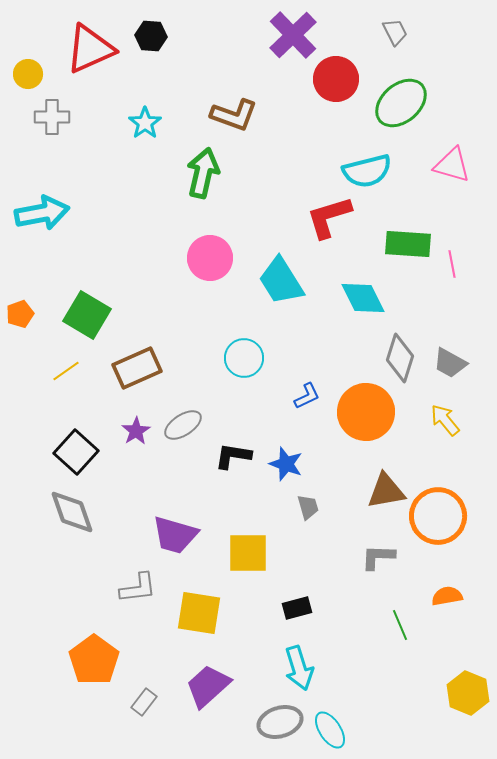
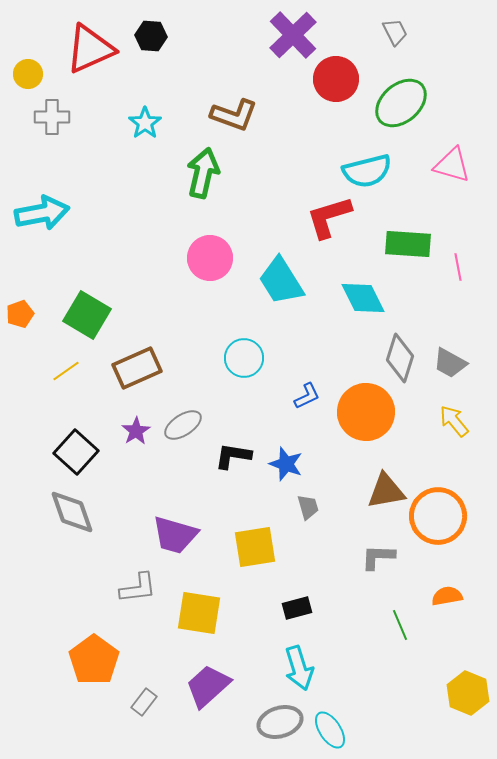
pink line at (452, 264): moved 6 px right, 3 px down
yellow arrow at (445, 420): moved 9 px right, 1 px down
yellow square at (248, 553): moved 7 px right, 6 px up; rotated 9 degrees counterclockwise
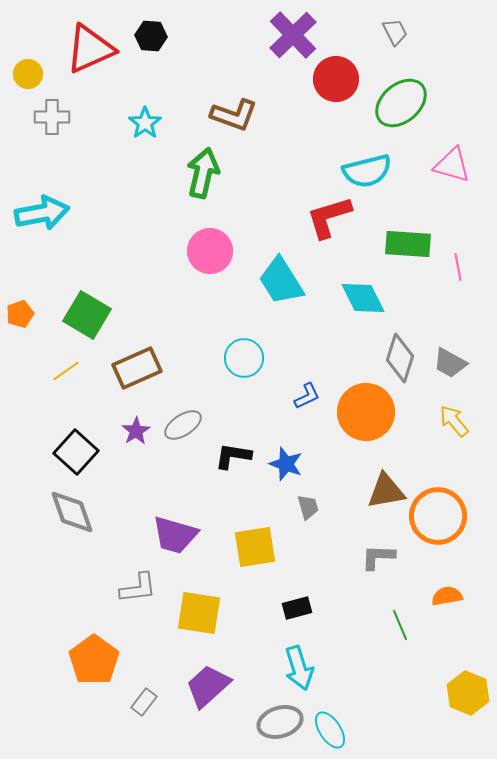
pink circle at (210, 258): moved 7 px up
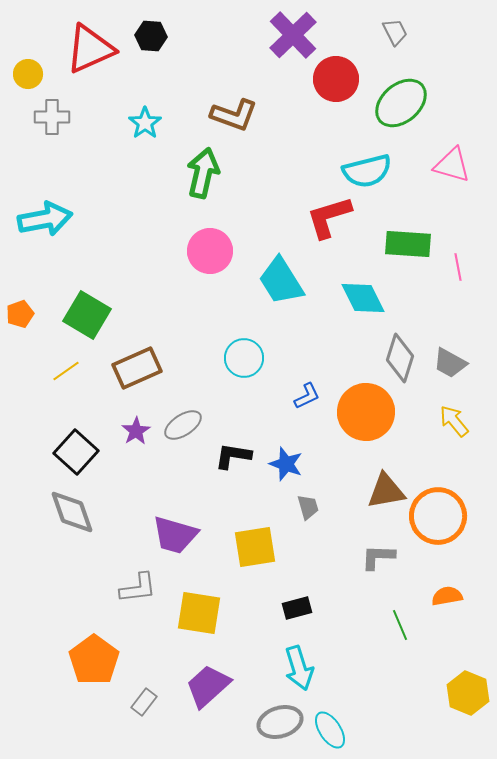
cyan arrow at (42, 213): moved 3 px right, 6 px down
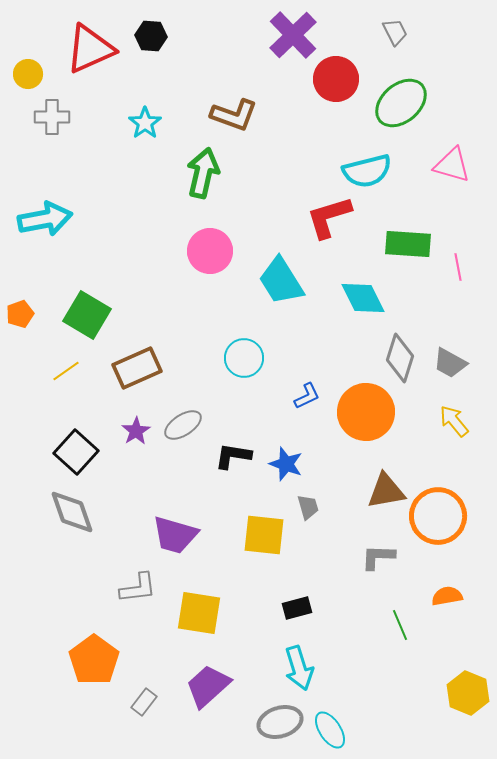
yellow square at (255, 547): moved 9 px right, 12 px up; rotated 15 degrees clockwise
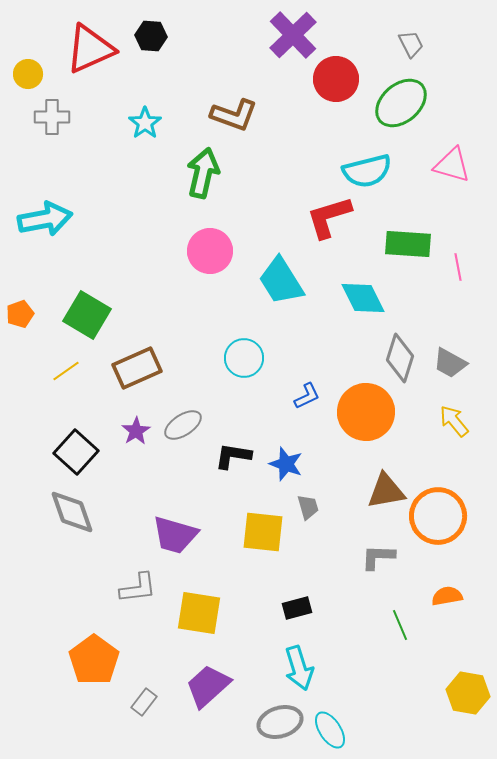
gray trapezoid at (395, 32): moved 16 px right, 12 px down
yellow square at (264, 535): moved 1 px left, 3 px up
yellow hexagon at (468, 693): rotated 12 degrees counterclockwise
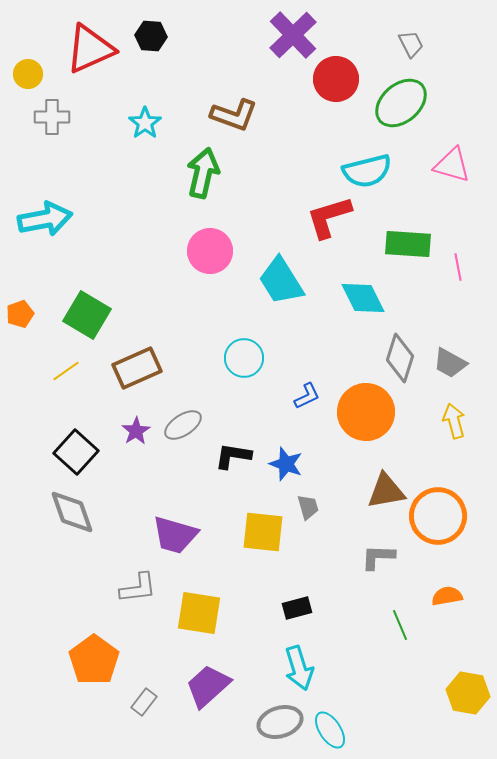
yellow arrow at (454, 421): rotated 24 degrees clockwise
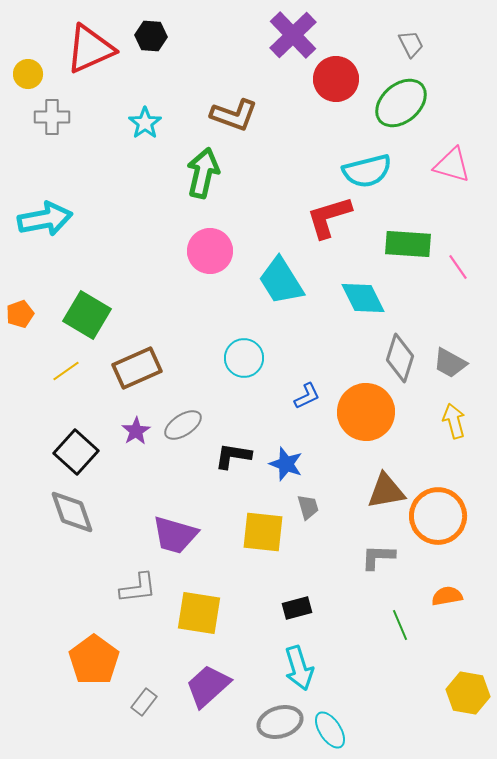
pink line at (458, 267): rotated 24 degrees counterclockwise
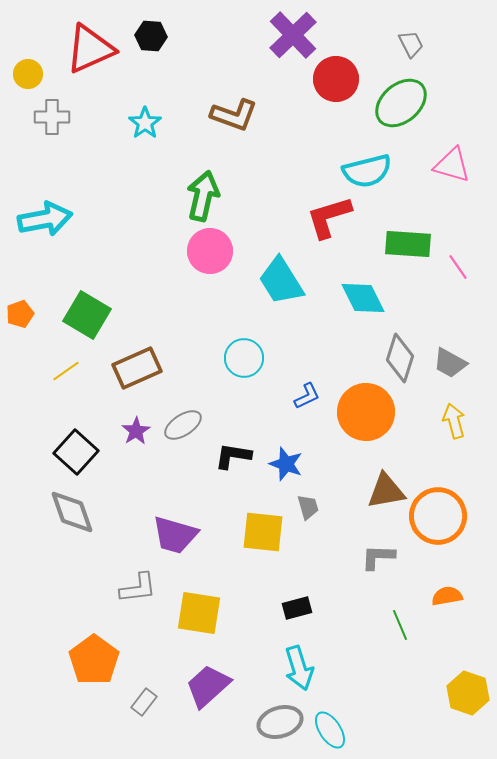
green arrow at (203, 173): moved 23 px down
yellow hexagon at (468, 693): rotated 9 degrees clockwise
